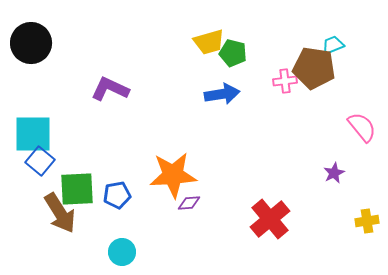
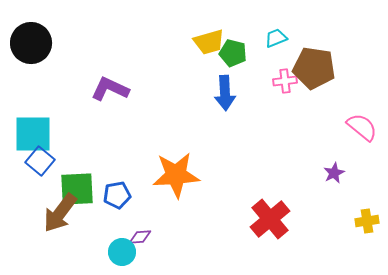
cyan trapezoid: moved 57 px left, 7 px up
blue arrow: moved 3 px right, 1 px up; rotated 96 degrees clockwise
pink semicircle: rotated 12 degrees counterclockwise
orange star: moved 3 px right
purple diamond: moved 49 px left, 34 px down
brown arrow: rotated 69 degrees clockwise
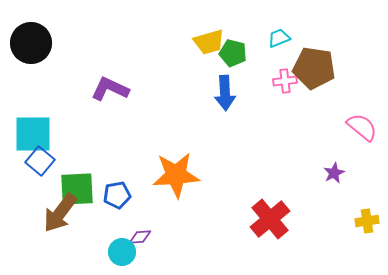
cyan trapezoid: moved 3 px right
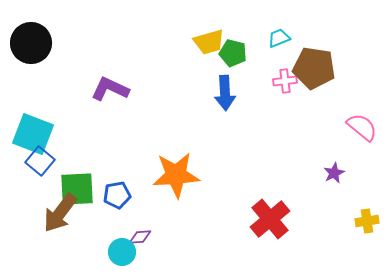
cyan square: rotated 21 degrees clockwise
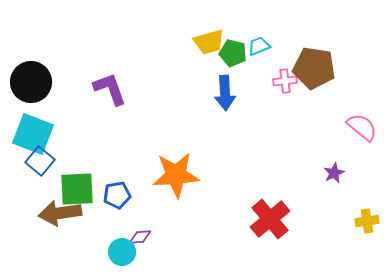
cyan trapezoid: moved 20 px left, 8 px down
black circle: moved 39 px down
purple L-shape: rotated 45 degrees clockwise
brown arrow: rotated 45 degrees clockwise
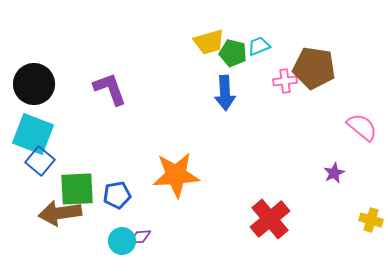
black circle: moved 3 px right, 2 px down
yellow cross: moved 4 px right, 1 px up; rotated 25 degrees clockwise
cyan circle: moved 11 px up
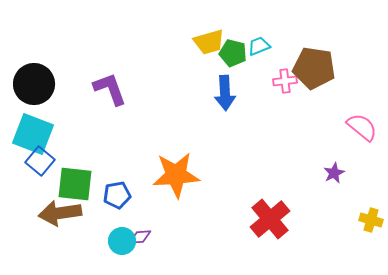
green square: moved 2 px left, 5 px up; rotated 9 degrees clockwise
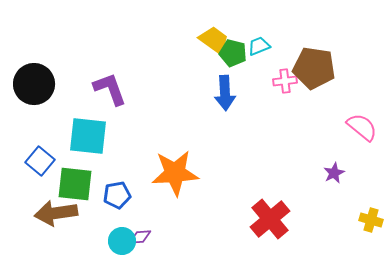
yellow trapezoid: moved 5 px right, 2 px up; rotated 128 degrees counterclockwise
cyan square: moved 55 px right, 2 px down; rotated 15 degrees counterclockwise
orange star: moved 1 px left, 2 px up
brown arrow: moved 4 px left
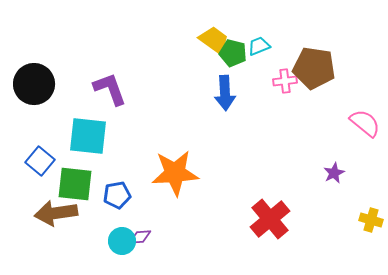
pink semicircle: moved 3 px right, 4 px up
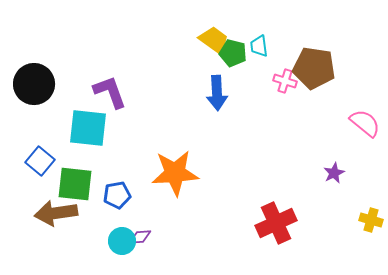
cyan trapezoid: rotated 75 degrees counterclockwise
pink cross: rotated 25 degrees clockwise
purple L-shape: moved 3 px down
blue arrow: moved 8 px left
cyan square: moved 8 px up
red cross: moved 6 px right, 4 px down; rotated 15 degrees clockwise
